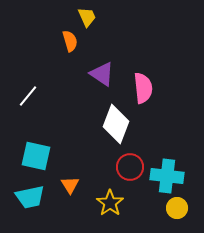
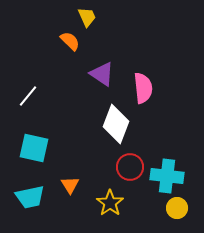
orange semicircle: rotated 30 degrees counterclockwise
cyan square: moved 2 px left, 8 px up
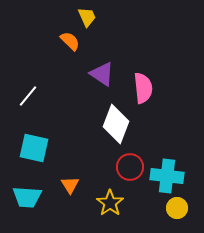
cyan trapezoid: moved 3 px left; rotated 16 degrees clockwise
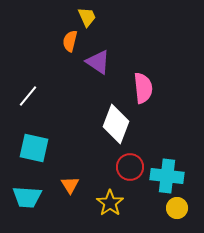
orange semicircle: rotated 120 degrees counterclockwise
purple triangle: moved 4 px left, 12 px up
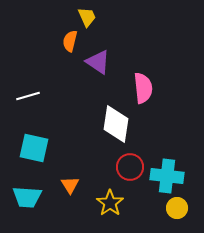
white line: rotated 35 degrees clockwise
white diamond: rotated 12 degrees counterclockwise
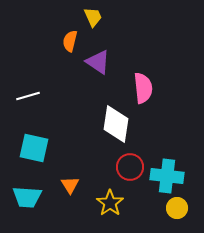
yellow trapezoid: moved 6 px right
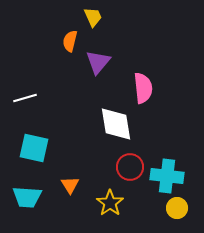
purple triangle: rotated 36 degrees clockwise
white line: moved 3 px left, 2 px down
white diamond: rotated 18 degrees counterclockwise
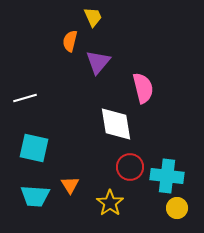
pink semicircle: rotated 8 degrees counterclockwise
cyan trapezoid: moved 8 px right, 1 px up
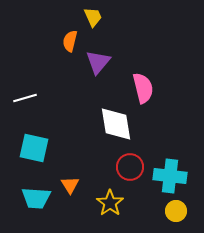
cyan cross: moved 3 px right
cyan trapezoid: moved 1 px right, 2 px down
yellow circle: moved 1 px left, 3 px down
